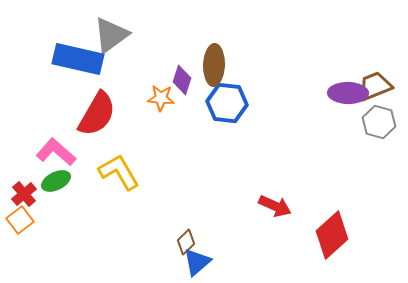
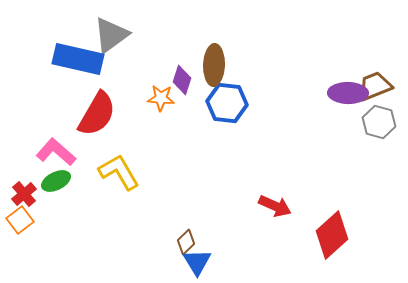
blue triangle: rotated 20 degrees counterclockwise
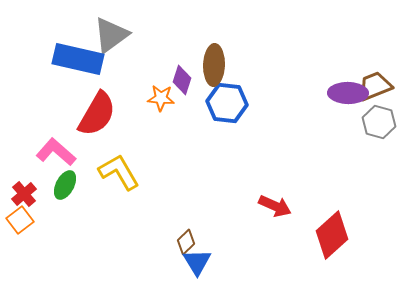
green ellipse: moved 9 px right, 4 px down; rotated 36 degrees counterclockwise
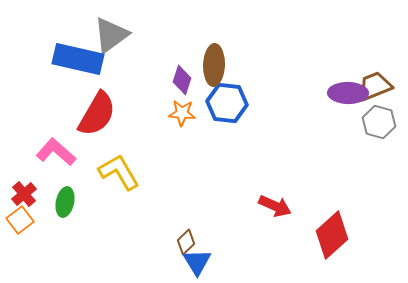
orange star: moved 21 px right, 15 px down
green ellipse: moved 17 px down; rotated 16 degrees counterclockwise
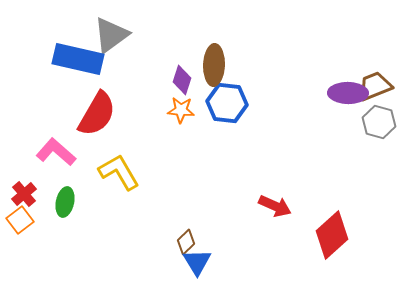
orange star: moved 1 px left, 3 px up
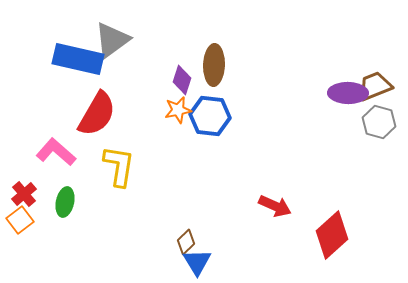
gray triangle: moved 1 px right, 5 px down
blue hexagon: moved 17 px left, 13 px down
orange star: moved 3 px left; rotated 16 degrees counterclockwise
yellow L-shape: moved 6 px up; rotated 39 degrees clockwise
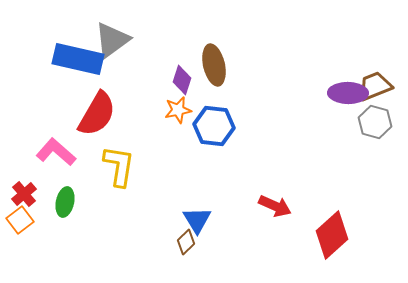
brown ellipse: rotated 15 degrees counterclockwise
blue hexagon: moved 4 px right, 10 px down
gray hexagon: moved 4 px left
blue triangle: moved 42 px up
